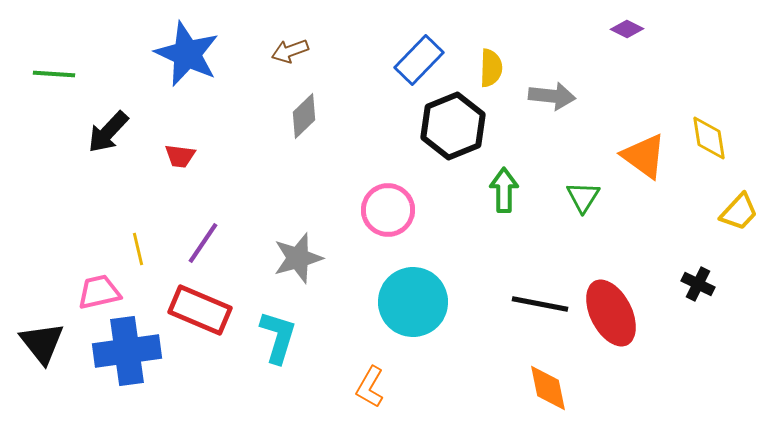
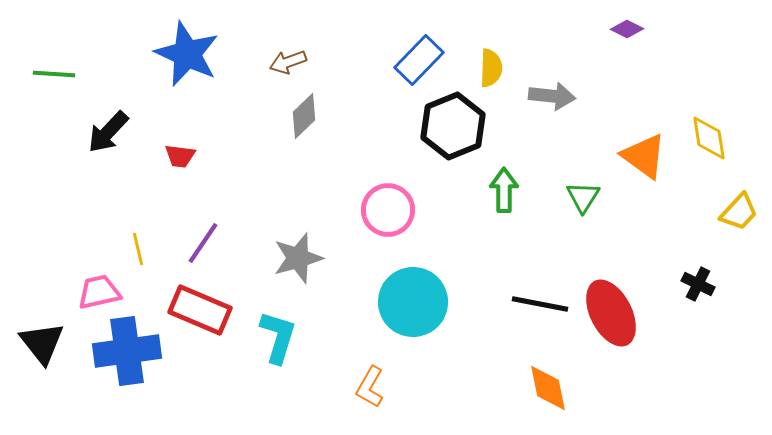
brown arrow: moved 2 px left, 11 px down
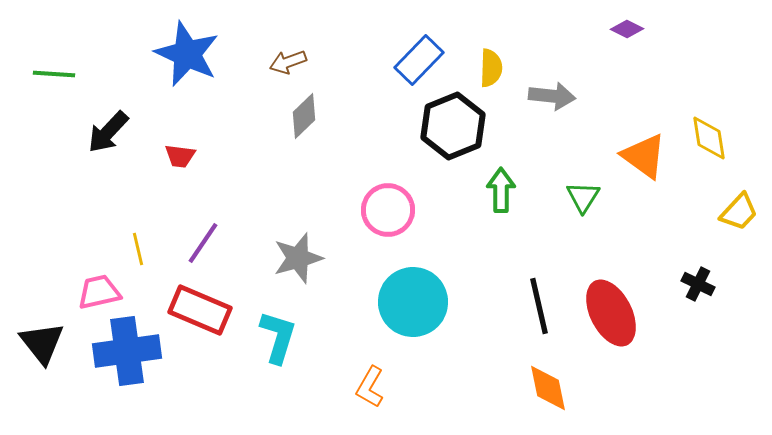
green arrow: moved 3 px left
black line: moved 1 px left, 2 px down; rotated 66 degrees clockwise
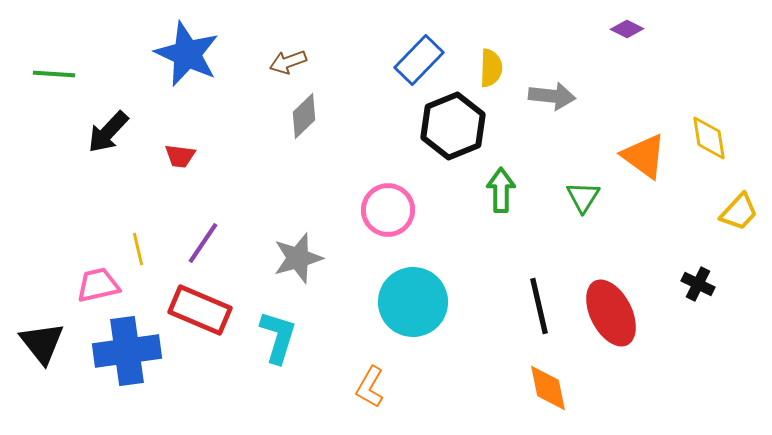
pink trapezoid: moved 1 px left, 7 px up
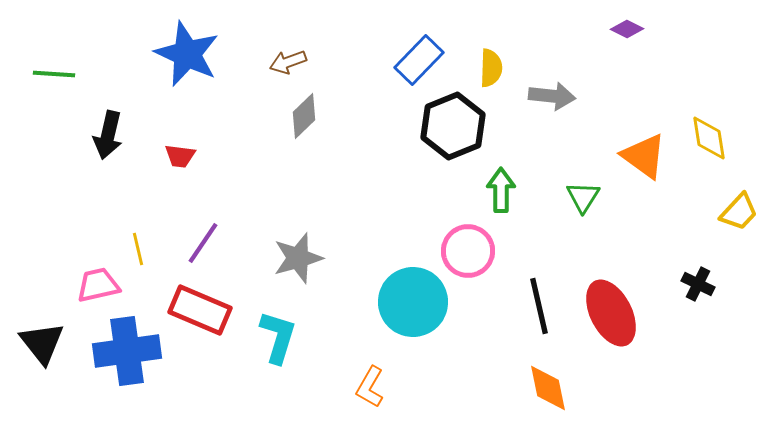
black arrow: moved 3 px down; rotated 30 degrees counterclockwise
pink circle: moved 80 px right, 41 px down
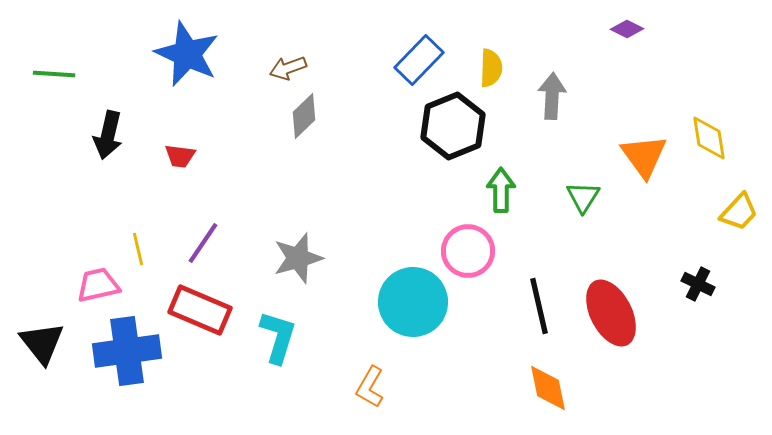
brown arrow: moved 6 px down
gray arrow: rotated 93 degrees counterclockwise
orange triangle: rotated 18 degrees clockwise
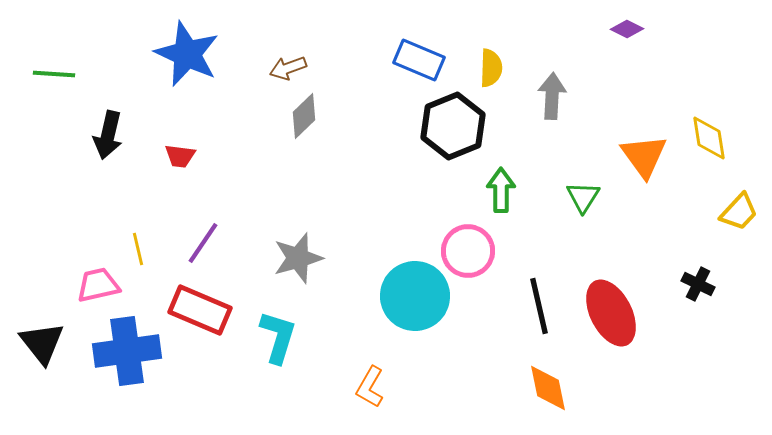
blue rectangle: rotated 69 degrees clockwise
cyan circle: moved 2 px right, 6 px up
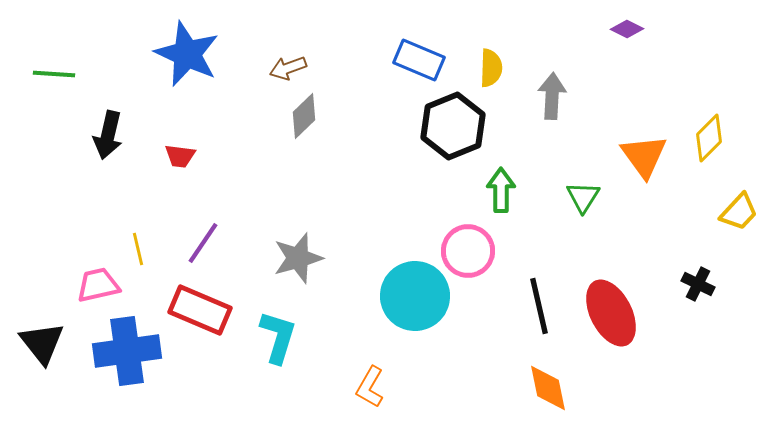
yellow diamond: rotated 54 degrees clockwise
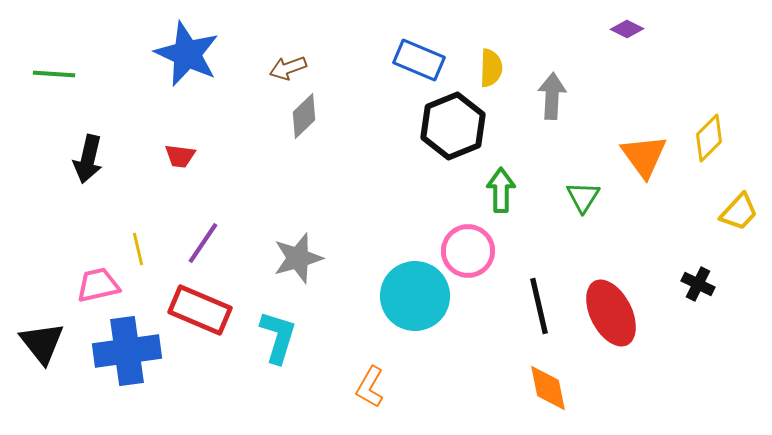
black arrow: moved 20 px left, 24 px down
